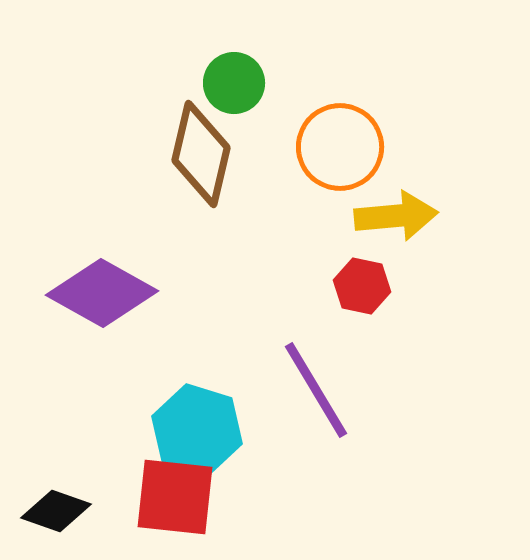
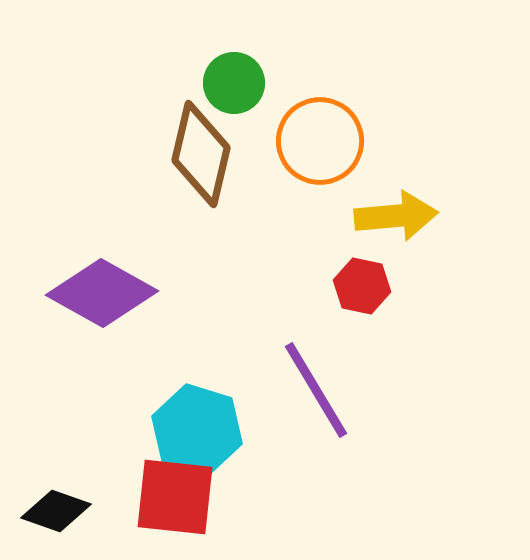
orange circle: moved 20 px left, 6 px up
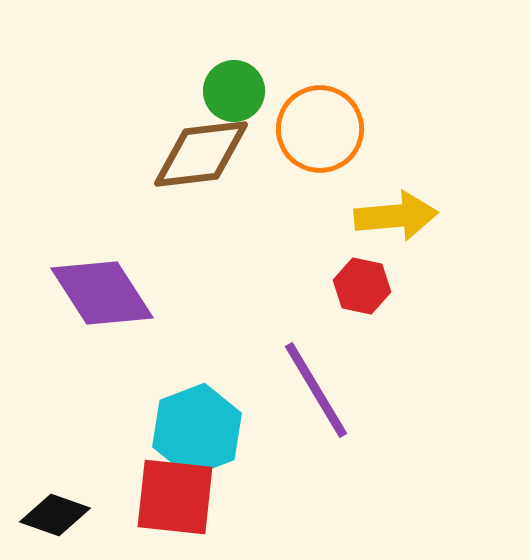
green circle: moved 8 px down
orange circle: moved 12 px up
brown diamond: rotated 70 degrees clockwise
purple diamond: rotated 28 degrees clockwise
cyan hexagon: rotated 22 degrees clockwise
black diamond: moved 1 px left, 4 px down
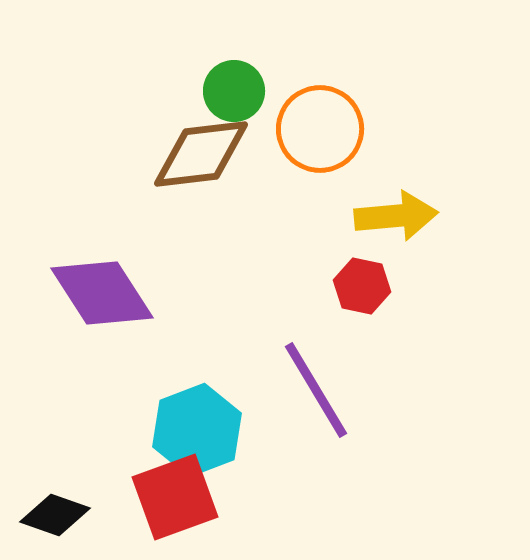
red square: rotated 26 degrees counterclockwise
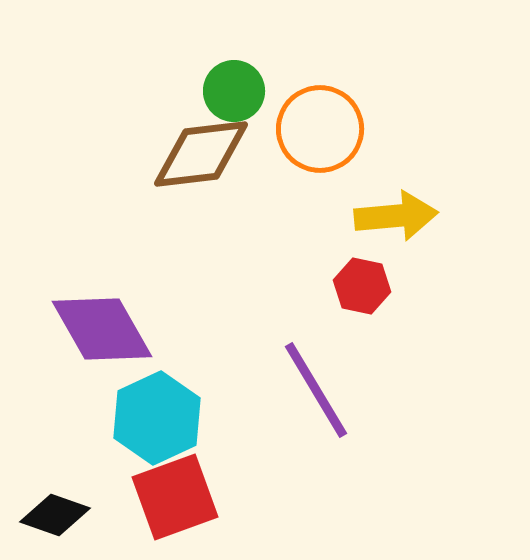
purple diamond: moved 36 px down; rotated 3 degrees clockwise
cyan hexagon: moved 40 px left, 12 px up; rotated 4 degrees counterclockwise
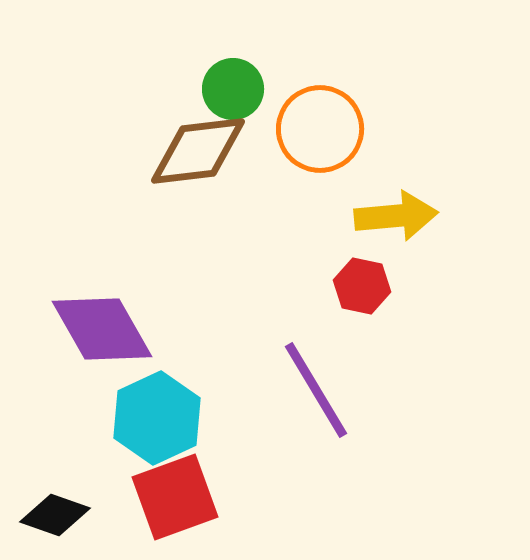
green circle: moved 1 px left, 2 px up
brown diamond: moved 3 px left, 3 px up
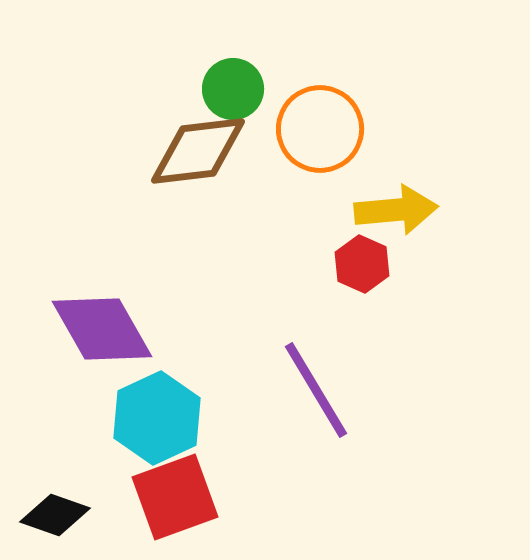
yellow arrow: moved 6 px up
red hexagon: moved 22 px up; rotated 12 degrees clockwise
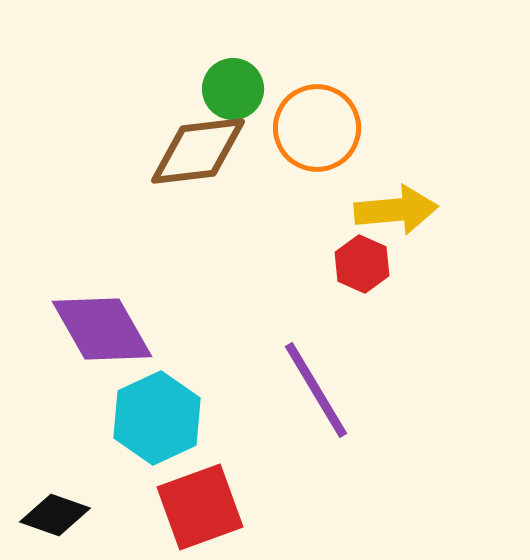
orange circle: moved 3 px left, 1 px up
red square: moved 25 px right, 10 px down
